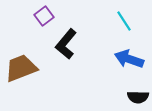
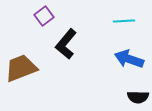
cyan line: rotated 60 degrees counterclockwise
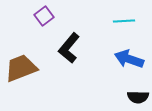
black L-shape: moved 3 px right, 4 px down
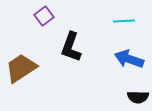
black L-shape: moved 2 px right, 1 px up; rotated 20 degrees counterclockwise
brown trapezoid: rotated 12 degrees counterclockwise
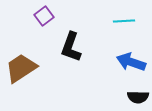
blue arrow: moved 2 px right, 3 px down
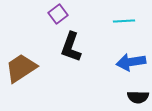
purple square: moved 14 px right, 2 px up
blue arrow: rotated 28 degrees counterclockwise
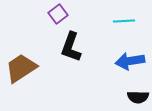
blue arrow: moved 1 px left, 1 px up
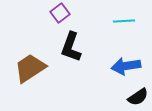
purple square: moved 2 px right, 1 px up
blue arrow: moved 4 px left, 5 px down
brown trapezoid: moved 9 px right
black semicircle: rotated 35 degrees counterclockwise
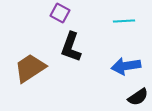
purple square: rotated 24 degrees counterclockwise
